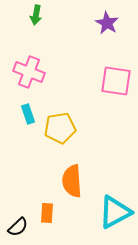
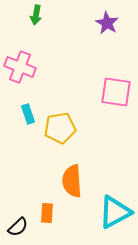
pink cross: moved 9 px left, 5 px up
pink square: moved 11 px down
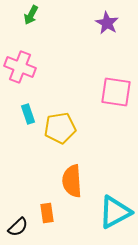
green arrow: moved 5 px left; rotated 18 degrees clockwise
orange rectangle: rotated 12 degrees counterclockwise
